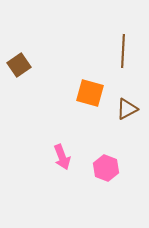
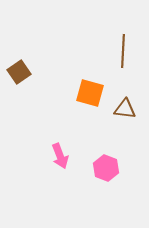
brown square: moved 7 px down
brown triangle: moved 2 px left; rotated 35 degrees clockwise
pink arrow: moved 2 px left, 1 px up
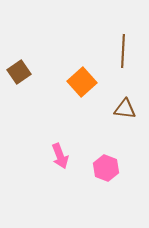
orange square: moved 8 px left, 11 px up; rotated 32 degrees clockwise
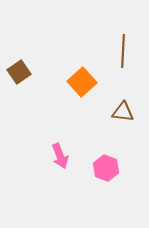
brown triangle: moved 2 px left, 3 px down
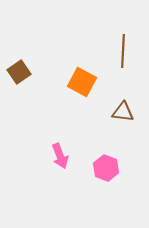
orange square: rotated 20 degrees counterclockwise
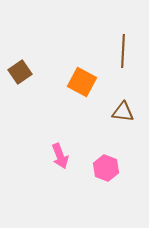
brown square: moved 1 px right
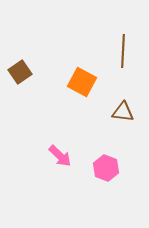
pink arrow: rotated 25 degrees counterclockwise
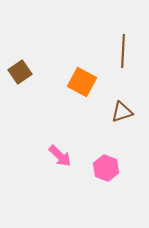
brown triangle: moved 1 px left; rotated 25 degrees counterclockwise
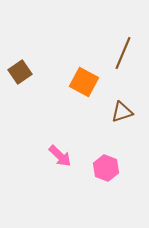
brown line: moved 2 px down; rotated 20 degrees clockwise
orange square: moved 2 px right
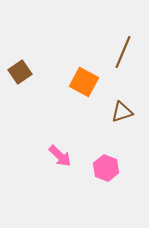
brown line: moved 1 px up
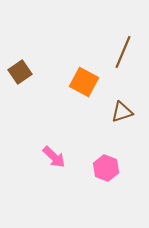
pink arrow: moved 6 px left, 1 px down
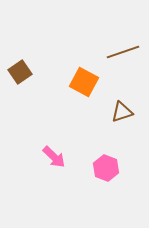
brown line: rotated 48 degrees clockwise
